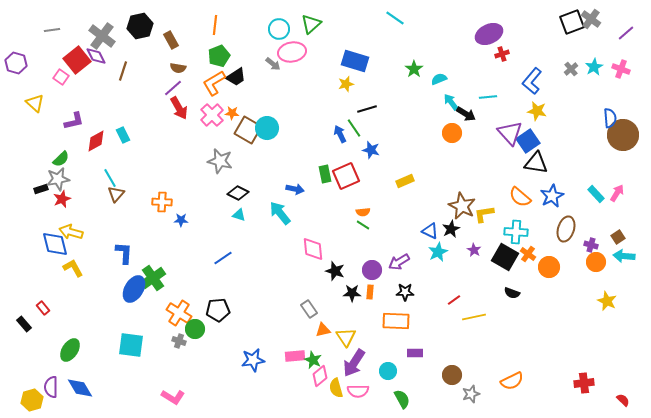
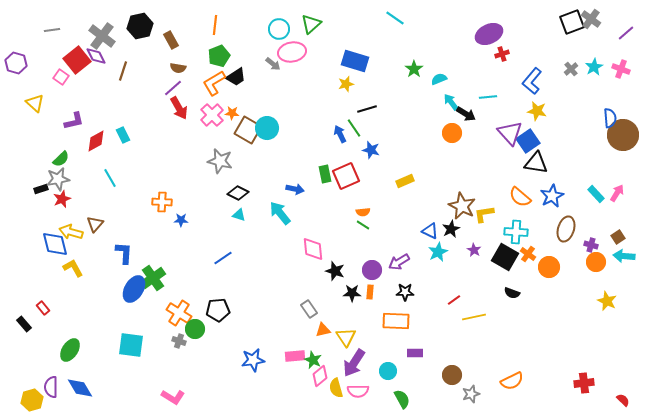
brown triangle at (116, 194): moved 21 px left, 30 px down
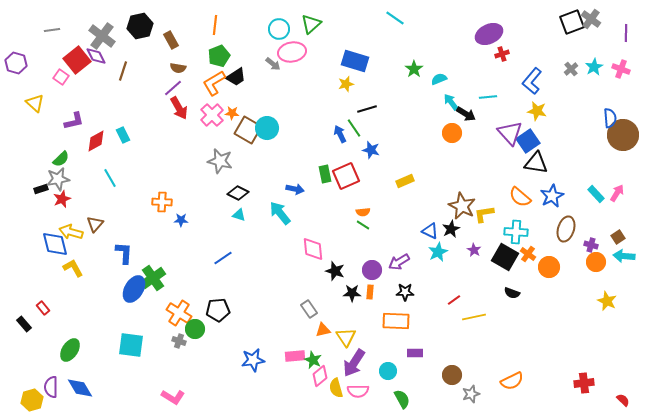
purple line at (626, 33): rotated 48 degrees counterclockwise
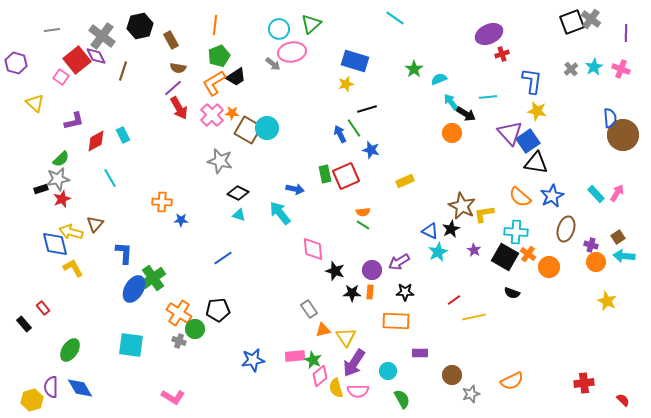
blue L-shape at (532, 81): rotated 148 degrees clockwise
purple rectangle at (415, 353): moved 5 px right
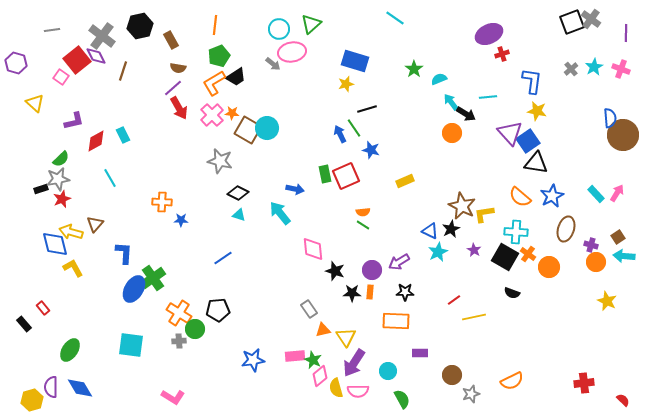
gray cross at (179, 341): rotated 24 degrees counterclockwise
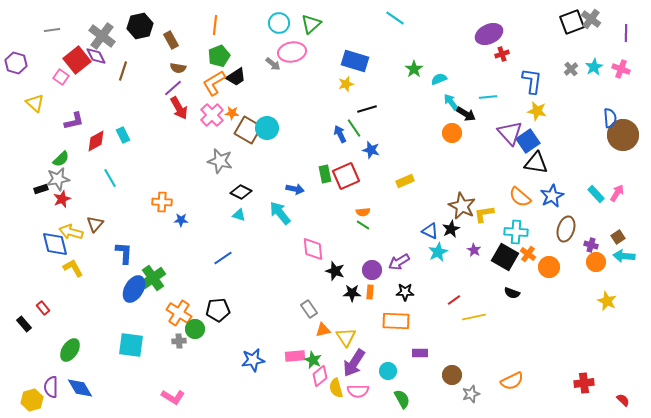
cyan circle at (279, 29): moved 6 px up
black diamond at (238, 193): moved 3 px right, 1 px up
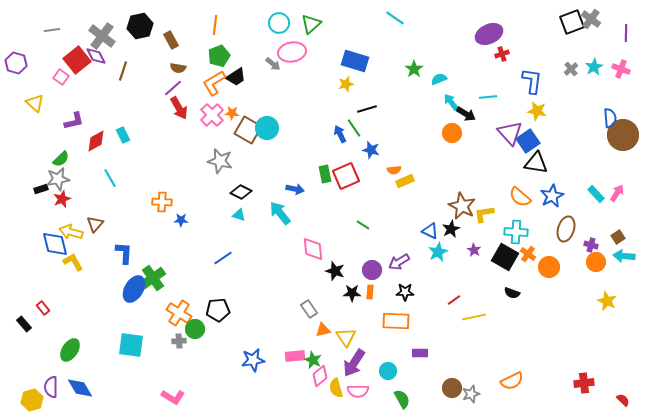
orange semicircle at (363, 212): moved 31 px right, 42 px up
yellow L-shape at (73, 268): moved 6 px up
brown circle at (452, 375): moved 13 px down
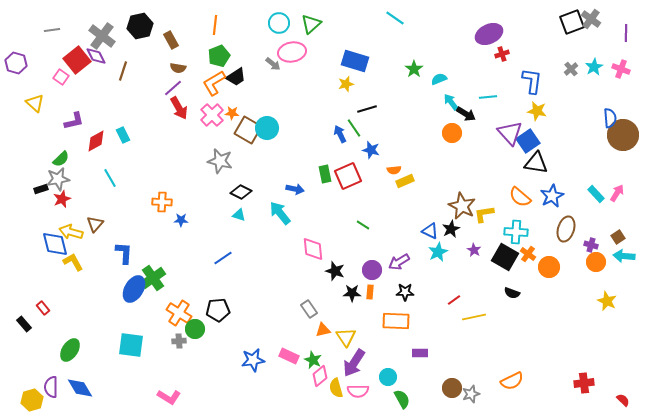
red square at (346, 176): moved 2 px right
pink rectangle at (295, 356): moved 6 px left; rotated 30 degrees clockwise
cyan circle at (388, 371): moved 6 px down
pink L-shape at (173, 397): moved 4 px left
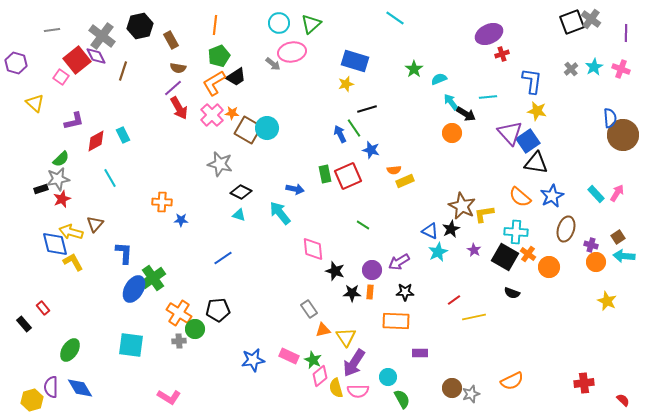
gray star at (220, 161): moved 3 px down
